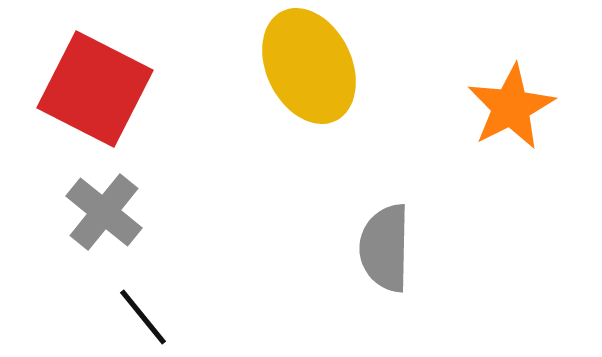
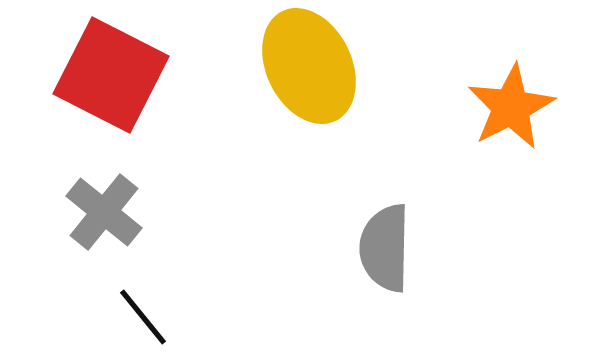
red square: moved 16 px right, 14 px up
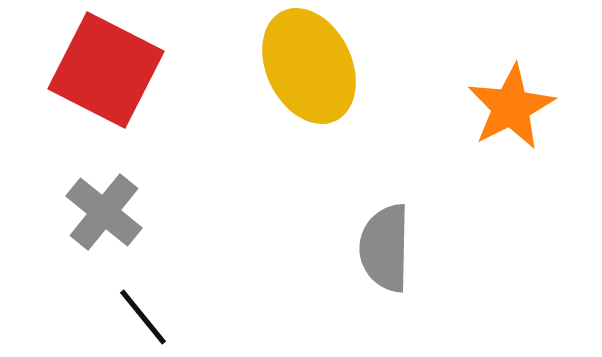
red square: moved 5 px left, 5 px up
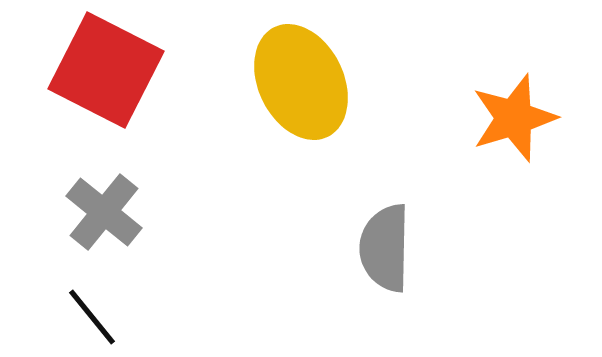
yellow ellipse: moved 8 px left, 16 px down
orange star: moved 3 px right, 11 px down; rotated 10 degrees clockwise
black line: moved 51 px left
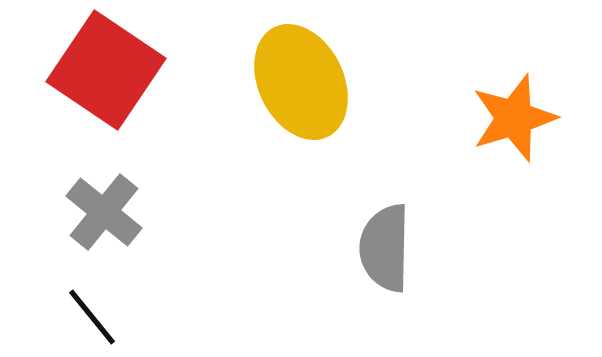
red square: rotated 7 degrees clockwise
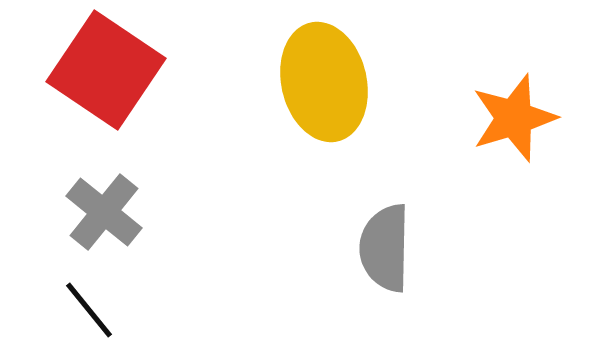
yellow ellipse: moved 23 px right; rotated 13 degrees clockwise
black line: moved 3 px left, 7 px up
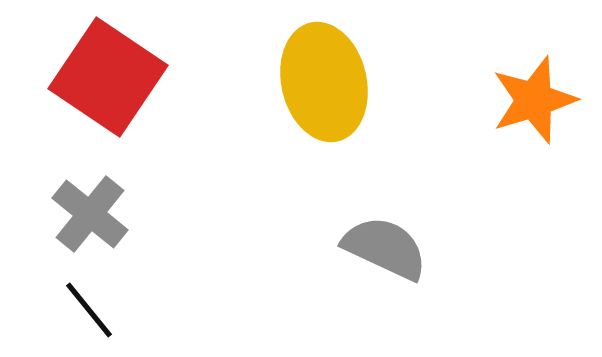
red square: moved 2 px right, 7 px down
orange star: moved 20 px right, 18 px up
gray cross: moved 14 px left, 2 px down
gray semicircle: rotated 114 degrees clockwise
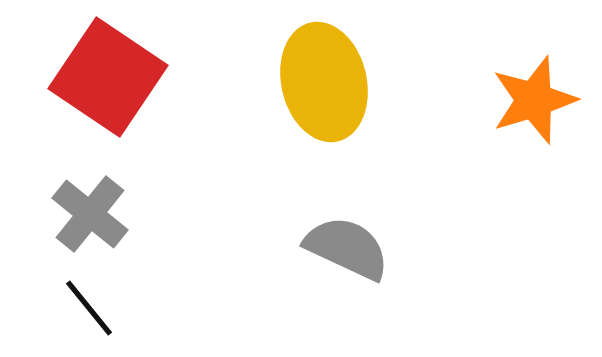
gray semicircle: moved 38 px left
black line: moved 2 px up
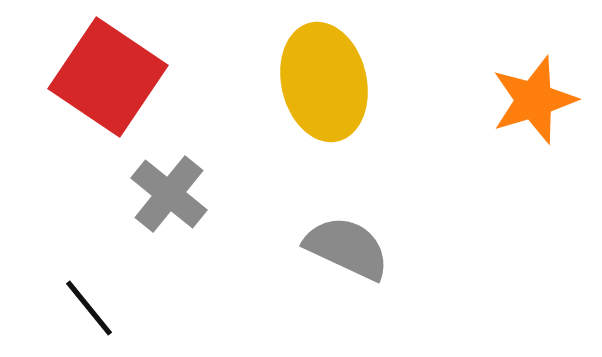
gray cross: moved 79 px right, 20 px up
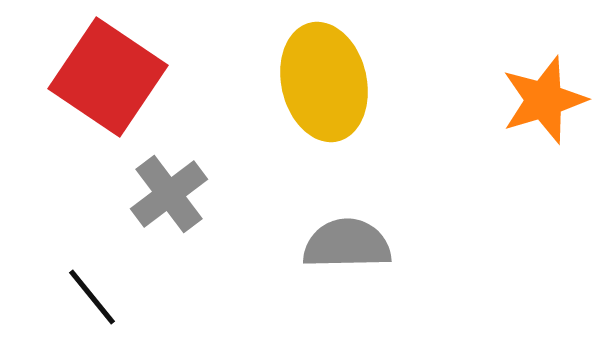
orange star: moved 10 px right
gray cross: rotated 14 degrees clockwise
gray semicircle: moved 4 px up; rotated 26 degrees counterclockwise
black line: moved 3 px right, 11 px up
